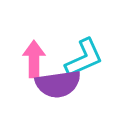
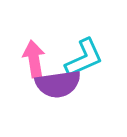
pink arrow: rotated 9 degrees counterclockwise
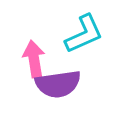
cyan L-shape: moved 24 px up
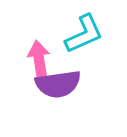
pink arrow: moved 5 px right
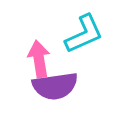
purple semicircle: moved 3 px left, 2 px down
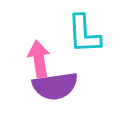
cyan L-shape: rotated 111 degrees clockwise
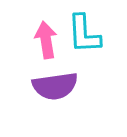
pink arrow: moved 7 px right, 19 px up
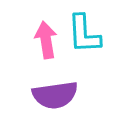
purple semicircle: moved 9 px down
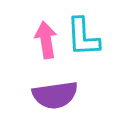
cyan L-shape: moved 1 px left, 3 px down
